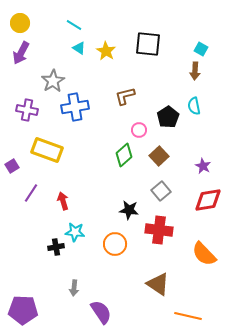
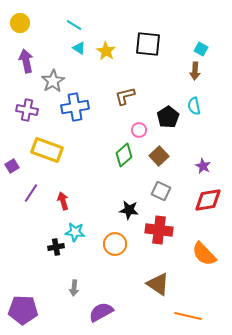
purple arrow: moved 5 px right, 8 px down; rotated 140 degrees clockwise
gray square: rotated 24 degrees counterclockwise
purple semicircle: rotated 85 degrees counterclockwise
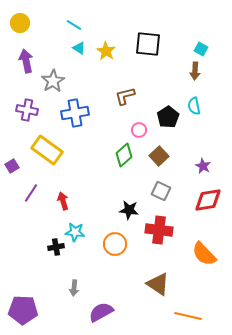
blue cross: moved 6 px down
yellow rectangle: rotated 16 degrees clockwise
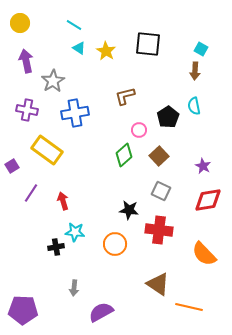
orange line: moved 1 px right, 9 px up
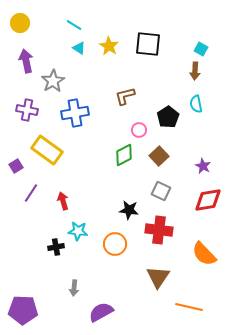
yellow star: moved 3 px right, 5 px up
cyan semicircle: moved 2 px right, 2 px up
green diamond: rotated 15 degrees clockwise
purple square: moved 4 px right
cyan star: moved 3 px right, 1 px up
brown triangle: moved 7 px up; rotated 30 degrees clockwise
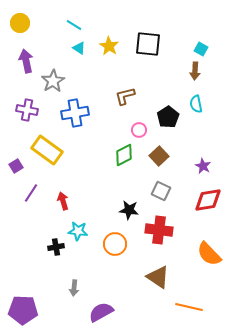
orange semicircle: moved 5 px right
brown triangle: rotated 30 degrees counterclockwise
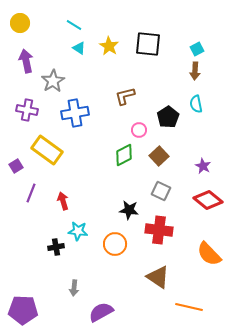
cyan square: moved 4 px left; rotated 32 degrees clockwise
purple line: rotated 12 degrees counterclockwise
red diamond: rotated 48 degrees clockwise
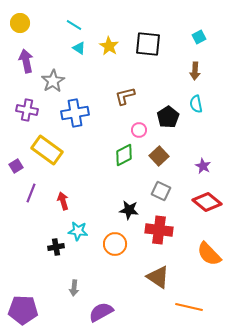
cyan square: moved 2 px right, 12 px up
red diamond: moved 1 px left, 2 px down
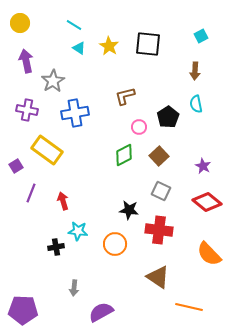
cyan square: moved 2 px right, 1 px up
pink circle: moved 3 px up
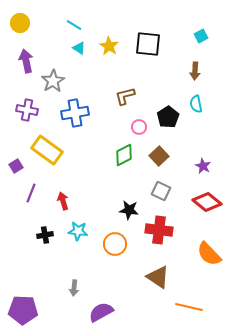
black cross: moved 11 px left, 12 px up
